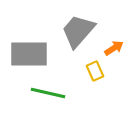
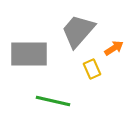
yellow rectangle: moved 3 px left, 2 px up
green line: moved 5 px right, 8 px down
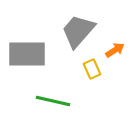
orange arrow: moved 1 px right, 2 px down
gray rectangle: moved 2 px left
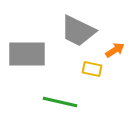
gray trapezoid: rotated 105 degrees counterclockwise
yellow rectangle: rotated 54 degrees counterclockwise
green line: moved 7 px right, 1 px down
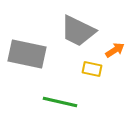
gray rectangle: rotated 12 degrees clockwise
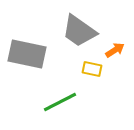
gray trapezoid: moved 1 px right; rotated 9 degrees clockwise
green line: rotated 40 degrees counterclockwise
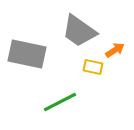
yellow rectangle: moved 1 px right, 2 px up
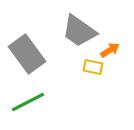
orange arrow: moved 5 px left
gray rectangle: rotated 42 degrees clockwise
green line: moved 32 px left
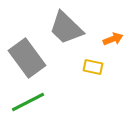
gray trapezoid: moved 13 px left, 3 px up; rotated 9 degrees clockwise
orange arrow: moved 3 px right, 11 px up; rotated 12 degrees clockwise
gray rectangle: moved 4 px down
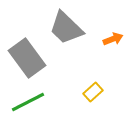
yellow rectangle: moved 25 px down; rotated 54 degrees counterclockwise
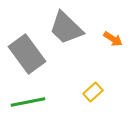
orange arrow: rotated 54 degrees clockwise
gray rectangle: moved 4 px up
green line: rotated 16 degrees clockwise
